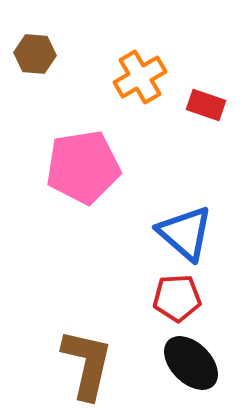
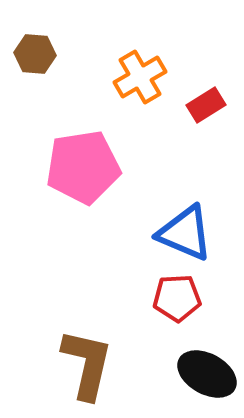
red rectangle: rotated 51 degrees counterclockwise
blue triangle: rotated 18 degrees counterclockwise
black ellipse: moved 16 px right, 11 px down; rotated 16 degrees counterclockwise
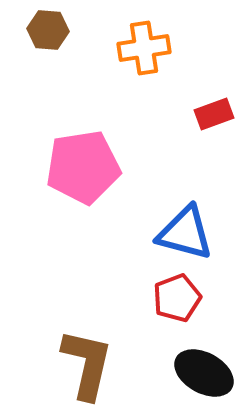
brown hexagon: moved 13 px right, 24 px up
orange cross: moved 4 px right, 29 px up; rotated 21 degrees clockwise
red rectangle: moved 8 px right, 9 px down; rotated 12 degrees clockwise
blue triangle: rotated 8 degrees counterclockwise
red pentagon: rotated 18 degrees counterclockwise
black ellipse: moved 3 px left, 1 px up
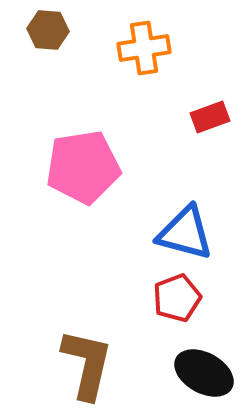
red rectangle: moved 4 px left, 3 px down
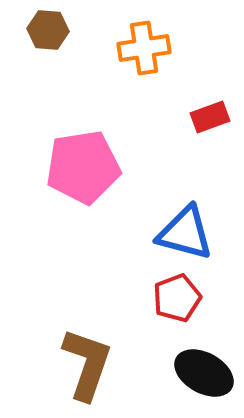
brown L-shape: rotated 6 degrees clockwise
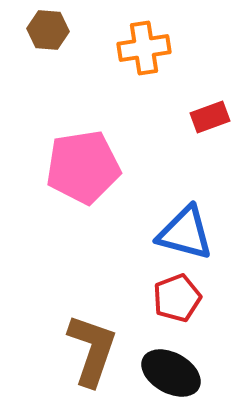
brown L-shape: moved 5 px right, 14 px up
black ellipse: moved 33 px left
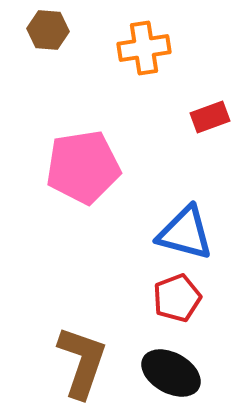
brown L-shape: moved 10 px left, 12 px down
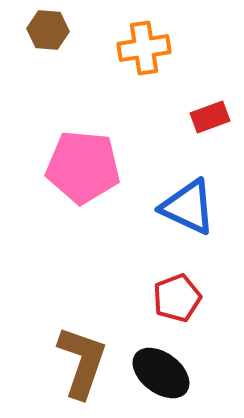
pink pentagon: rotated 14 degrees clockwise
blue triangle: moved 3 px right, 26 px up; rotated 10 degrees clockwise
black ellipse: moved 10 px left; rotated 8 degrees clockwise
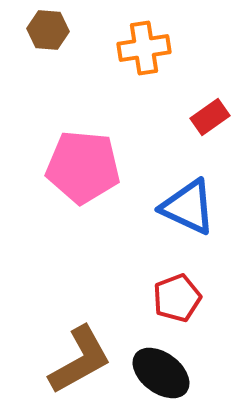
red rectangle: rotated 15 degrees counterclockwise
brown L-shape: moved 2 px left, 2 px up; rotated 42 degrees clockwise
